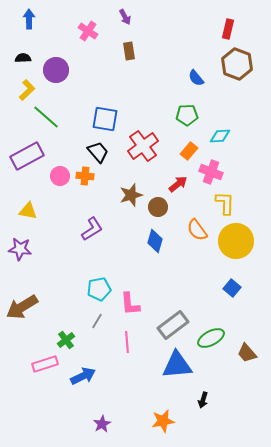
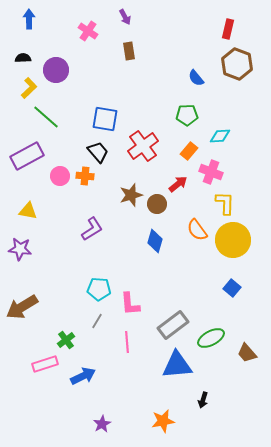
yellow L-shape at (27, 90): moved 2 px right, 2 px up
brown circle at (158, 207): moved 1 px left, 3 px up
yellow circle at (236, 241): moved 3 px left, 1 px up
cyan pentagon at (99, 289): rotated 15 degrees clockwise
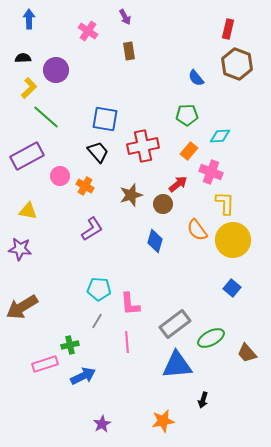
red cross at (143, 146): rotated 24 degrees clockwise
orange cross at (85, 176): moved 10 px down; rotated 24 degrees clockwise
brown circle at (157, 204): moved 6 px right
gray rectangle at (173, 325): moved 2 px right, 1 px up
green cross at (66, 340): moved 4 px right, 5 px down; rotated 24 degrees clockwise
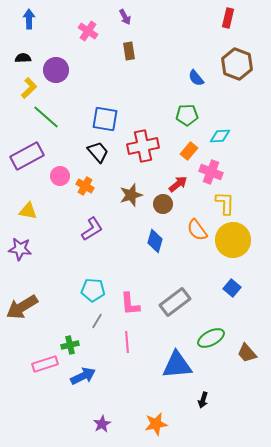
red rectangle at (228, 29): moved 11 px up
cyan pentagon at (99, 289): moved 6 px left, 1 px down
gray rectangle at (175, 324): moved 22 px up
orange star at (163, 421): moved 7 px left, 3 px down
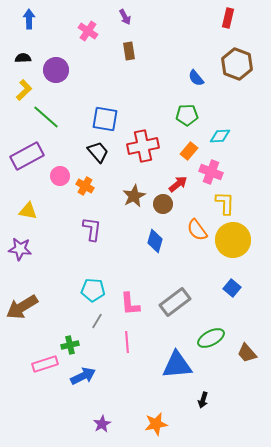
yellow L-shape at (29, 88): moved 5 px left, 2 px down
brown star at (131, 195): moved 3 px right, 1 px down; rotated 10 degrees counterclockwise
purple L-shape at (92, 229): rotated 50 degrees counterclockwise
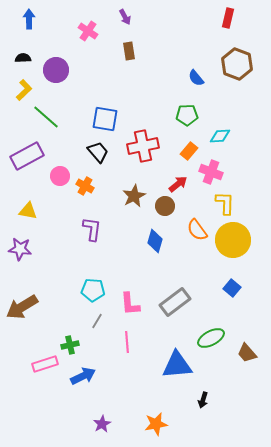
brown circle at (163, 204): moved 2 px right, 2 px down
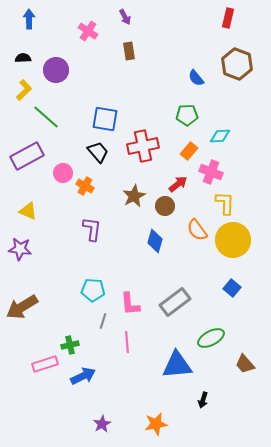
pink circle at (60, 176): moved 3 px right, 3 px up
yellow triangle at (28, 211): rotated 12 degrees clockwise
gray line at (97, 321): moved 6 px right; rotated 14 degrees counterclockwise
brown trapezoid at (247, 353): moved 2 px left, 11 px down
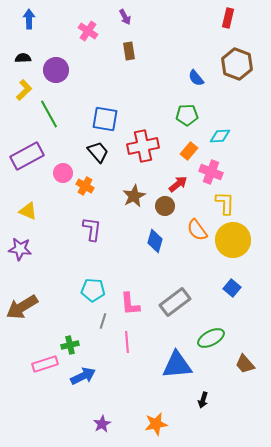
green line at (46, 117): moved 3 px right, 3 px up; rotated 20 degrees clockwise
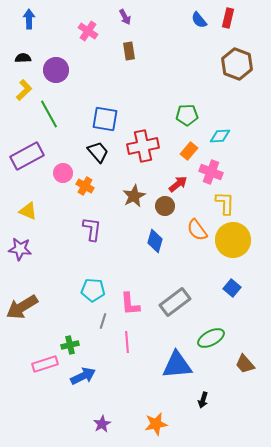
blue semicircle at (196, 78): moved 3 px right, 58 px up
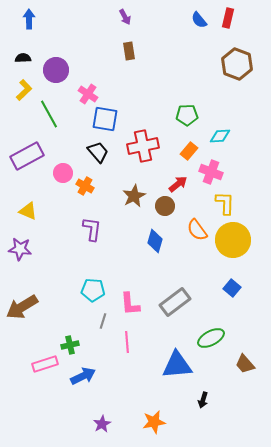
pink cross at (88, 31): moved 63 px down
orange star at (156, 424): moved 2 px left, 2 px up
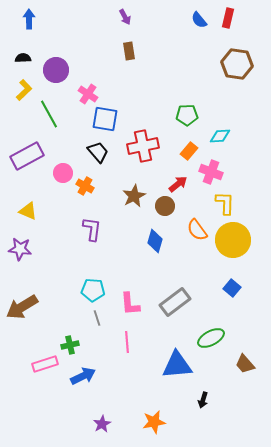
brown hexagon at (237, 64): rotated 12 degrees counterclockwise
gray line at (103, 321): moved 6 px left, 3 px up; rotated 35 degrees counterclockwise
